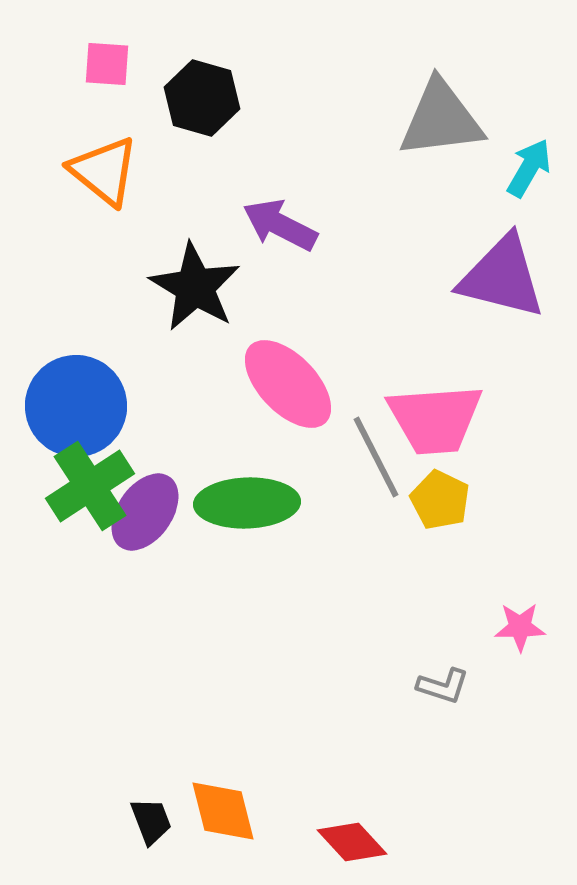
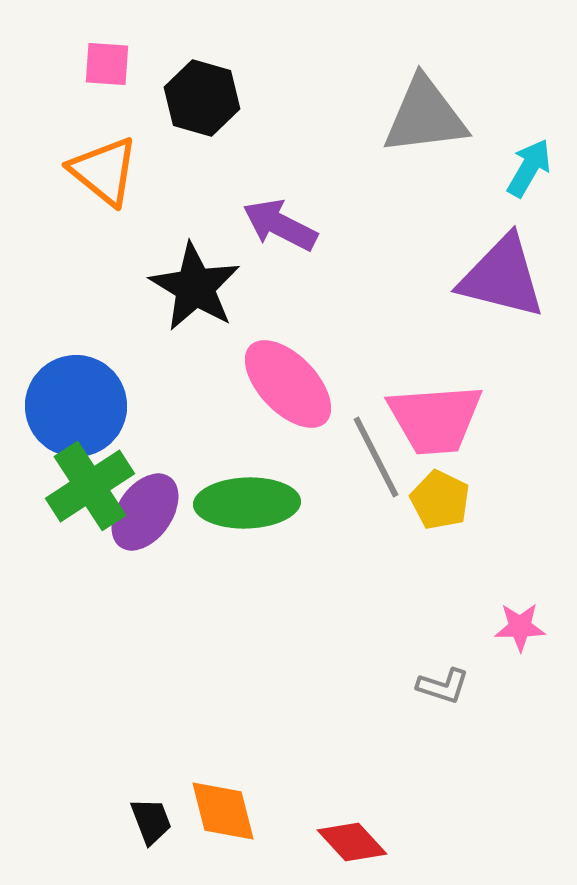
gray triangle: moved 16 px left, 3 px up
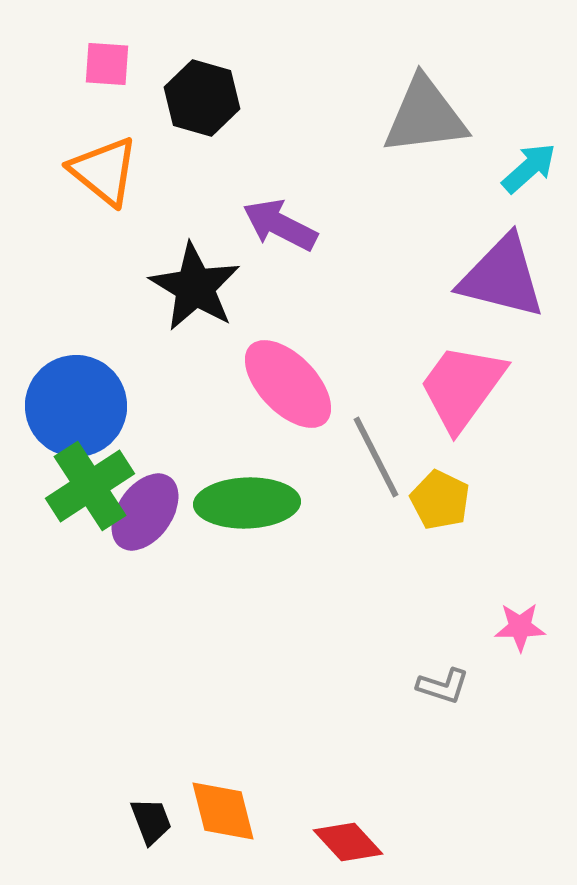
cyan arrow: rotated 18 degrees clockwise
pink trapezoid: moved 27 px right, 32 px up; rotated 130 degrees clockwise
red diamond: moved 4 px left
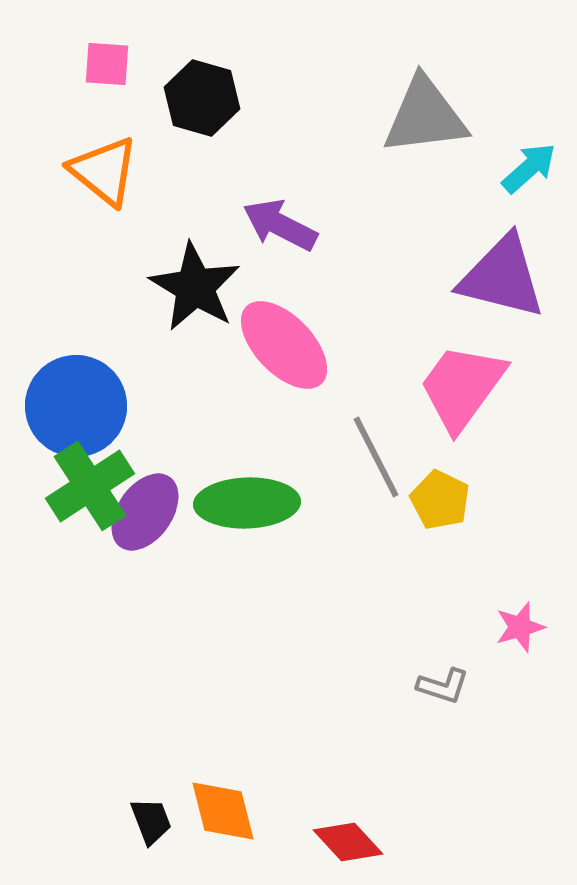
pink ellipse: moved 4 px left, 39 px up
pink star: rotated 15 degrees counterclockwise
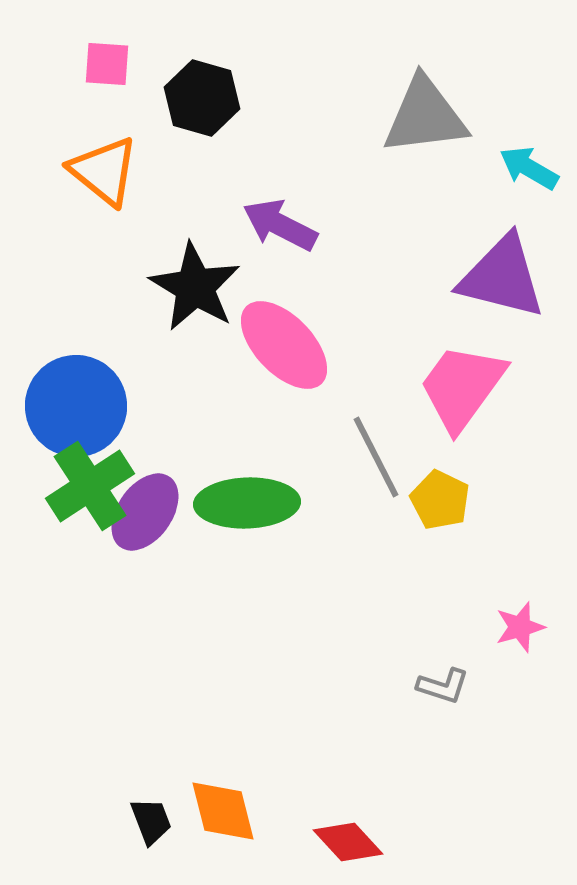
cyan arrow: rotated 108 degrees counterclockwise
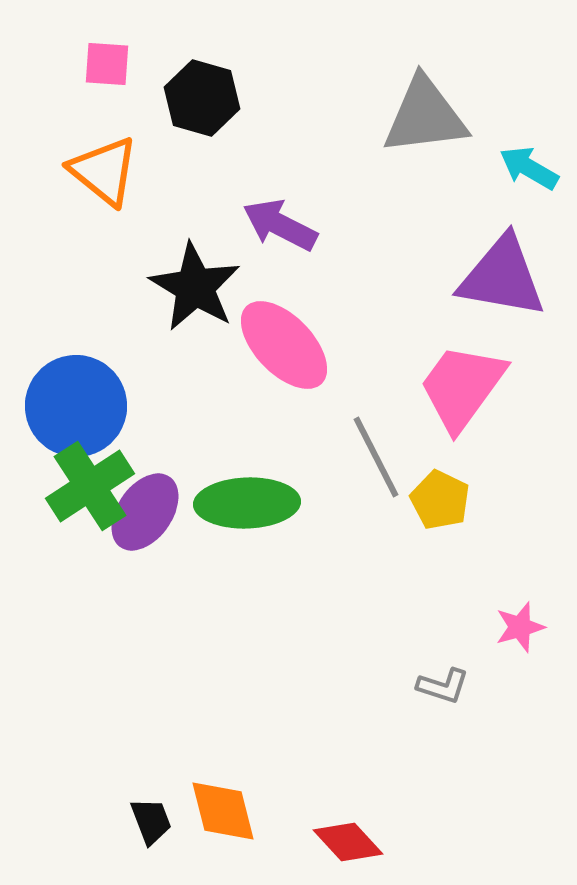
purple triangle: rotated 4 degrees counterclockwise
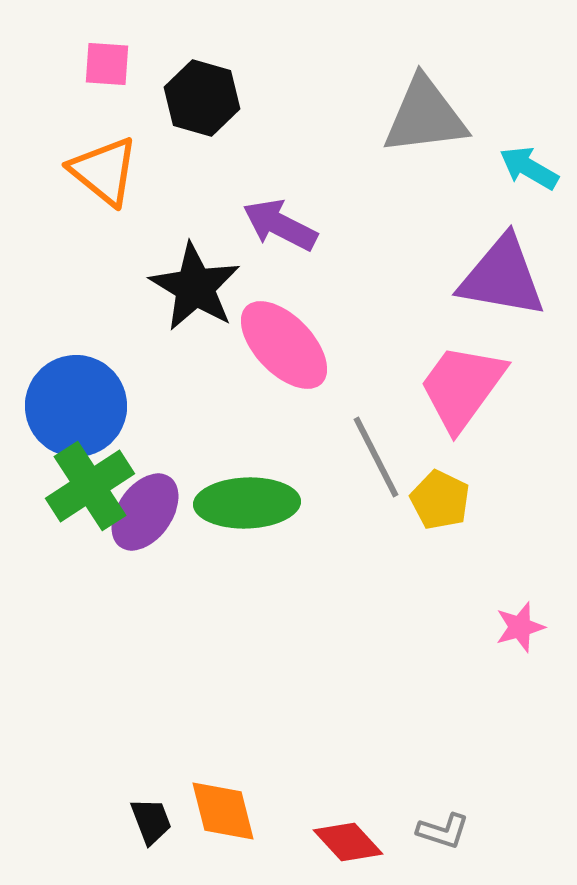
gray L-shape: moved 145 px down
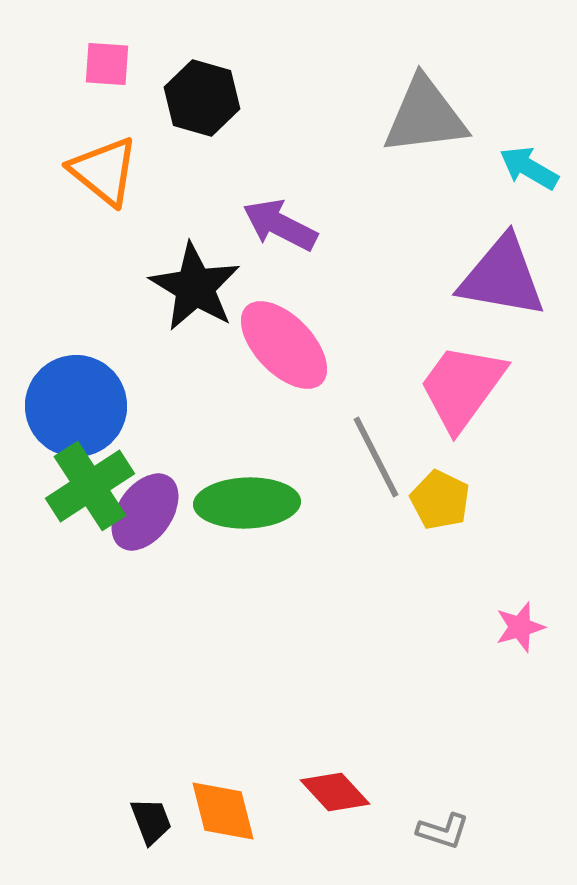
red diamond: moved 13 px left, 50 px up
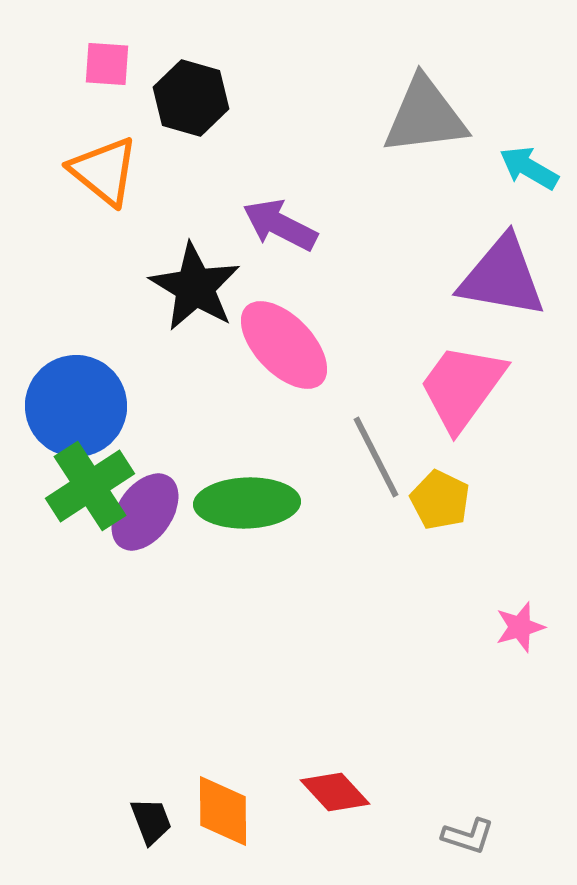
black hexagon: moved 11 px left
orange diamond: rotated 14 degrees clockwise
gray L-shape: moved 25 px right, 5 px down
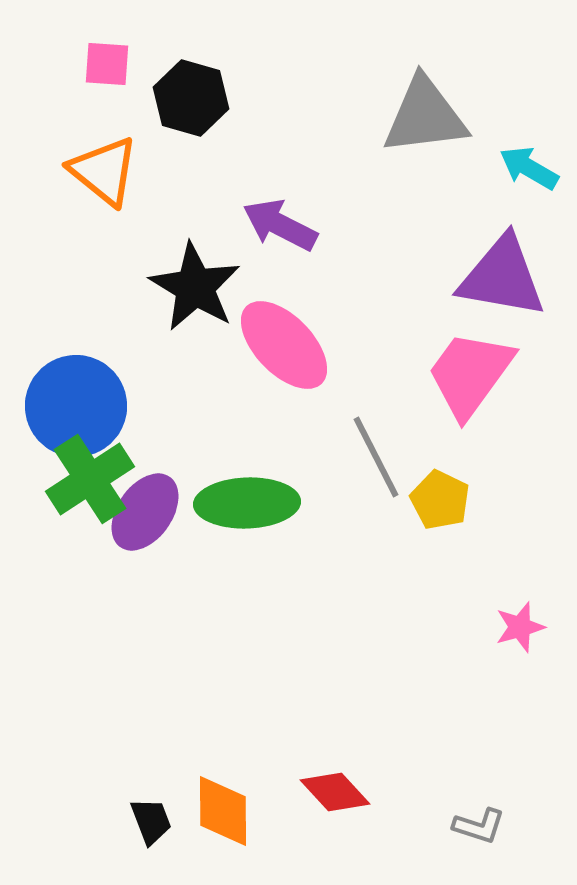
pink trapezoid: moved 8 px right, 13 px up
green cross: moved 7 px up
gray L-shape: moved 11 px right, 10 px up
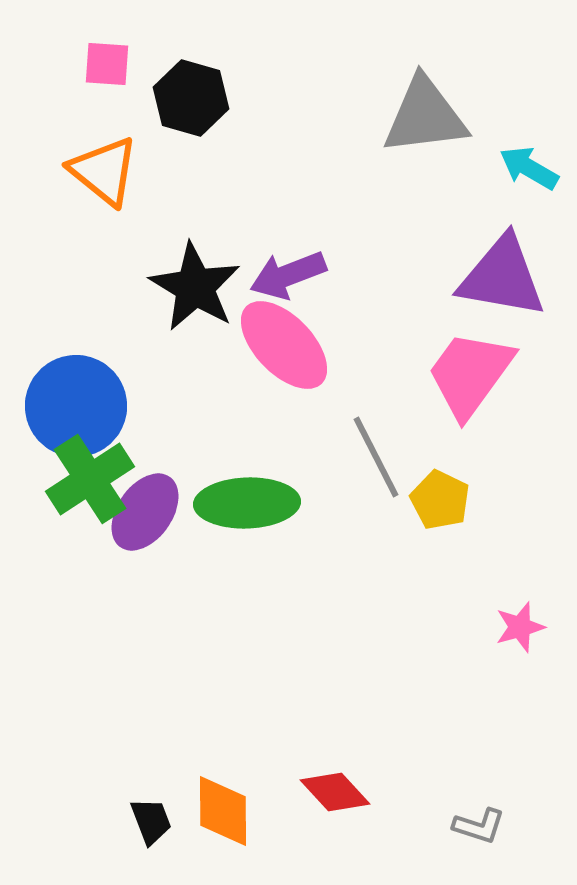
purple arrow: moved 8 px right, 50 px down; rotated 48 degrees counterclockwise
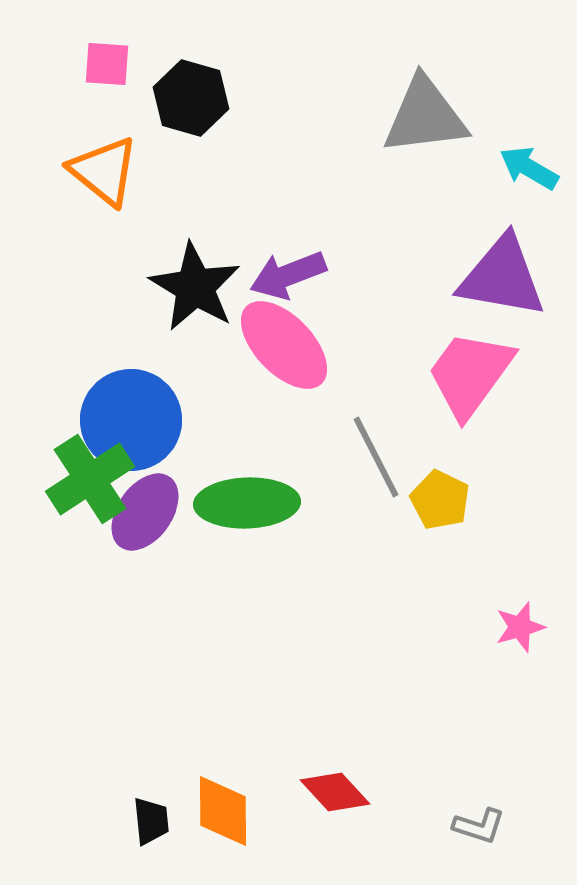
blue circle: moved 55 px right, 14 px down
black trapezoid: rotated 15 degrees clockwise
